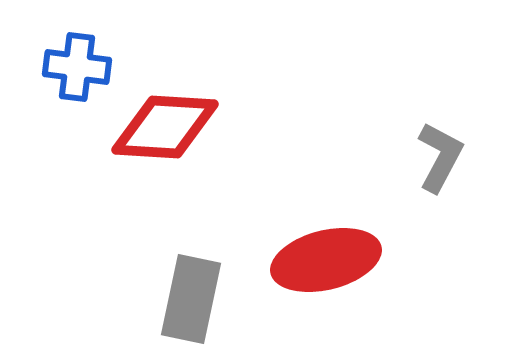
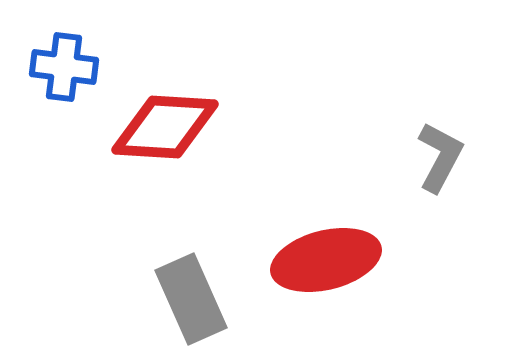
blue cross: moved 13 px left
gray rectangle: rotated 36 degrees counterclockwise
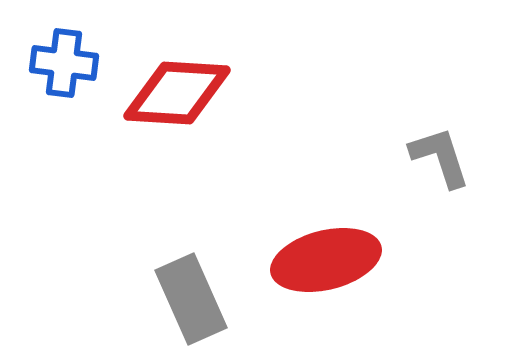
blue cross: moved 4 px up
red diamond: moved 12 px right, 34 px up
gray L-shape: rotated 46 degrees counterclockwise
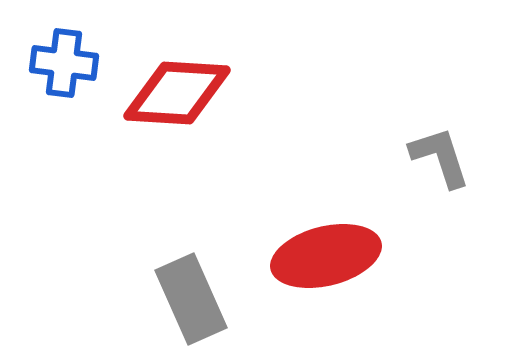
red ellipse: moved 4 px up
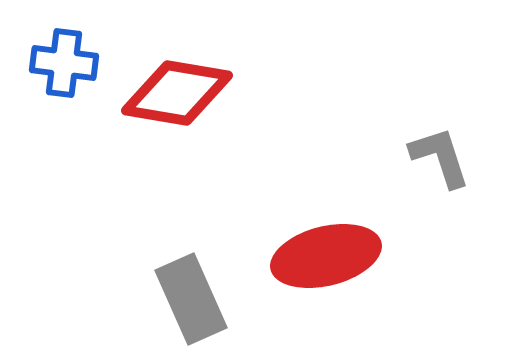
red diamond: rotated 6 degrees clockwise
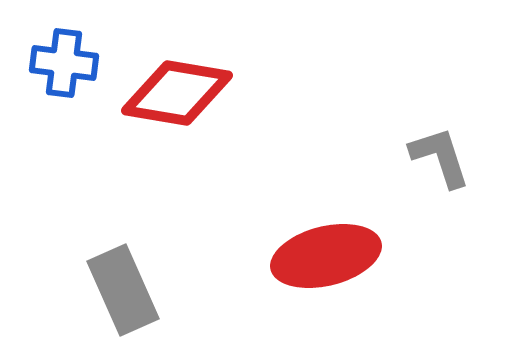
gray rectangle: moved 68 px left, 9 px up
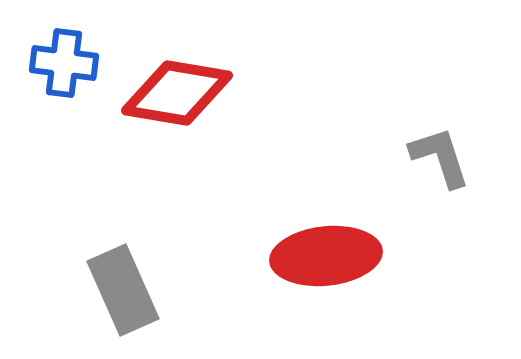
red ellipse: rotated 8 degrees clockwise
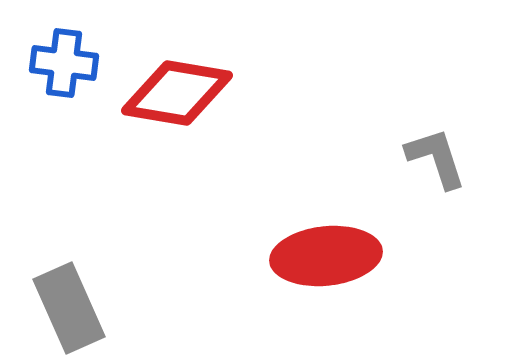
gray L-shape: moved 4 px left, 1 px down
gray rectangle: moved 54 px left, 18 px down
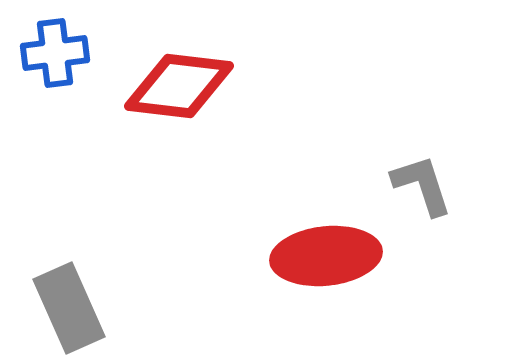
blue cross: moved 9 px left, 10 px up; rotated 14 degrees counterclockwise
red diamond: moved 2 px right, 7 px up; rotated 3 degrees counterclockwise
gray L-shape: moved 14 px left, 27 px down
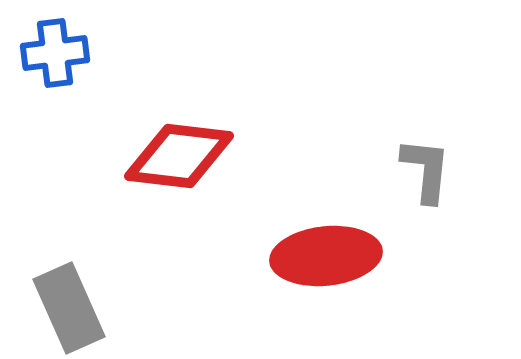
red diamond: moved 70 px down
gray L-shape: moved 4 px right, 15 px up; rotated 24 degrees clockwise
